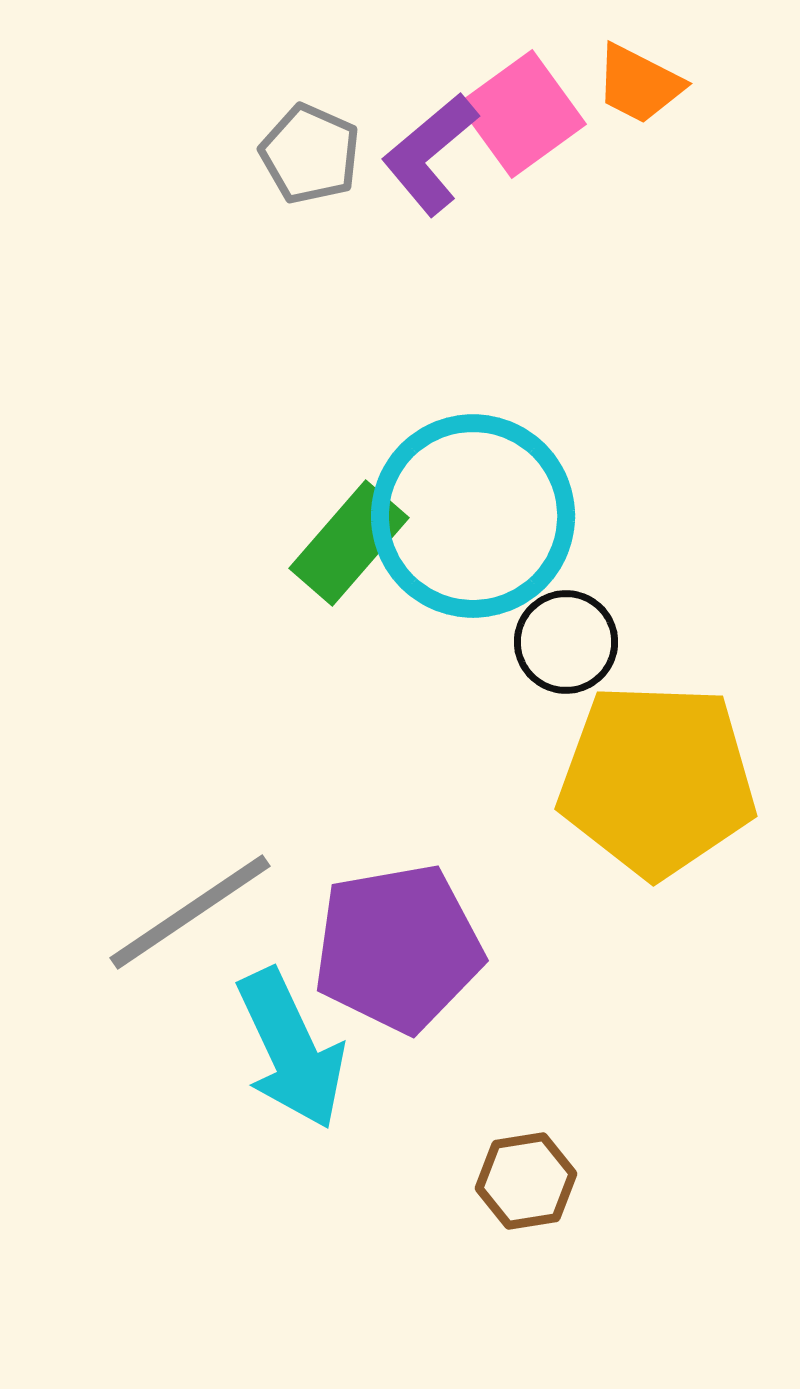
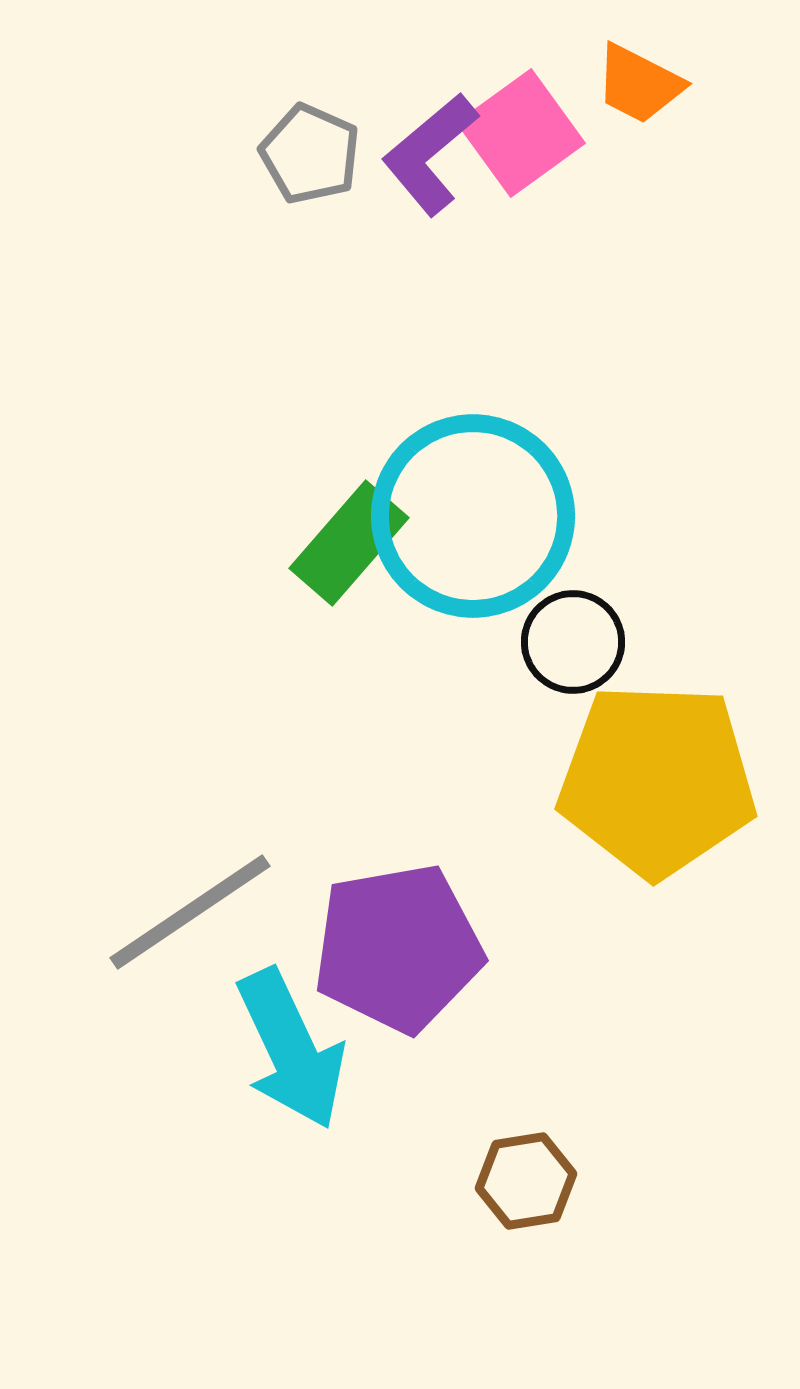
pink square: moved 1 px left, 19 px down
black circle: moved 7 px right
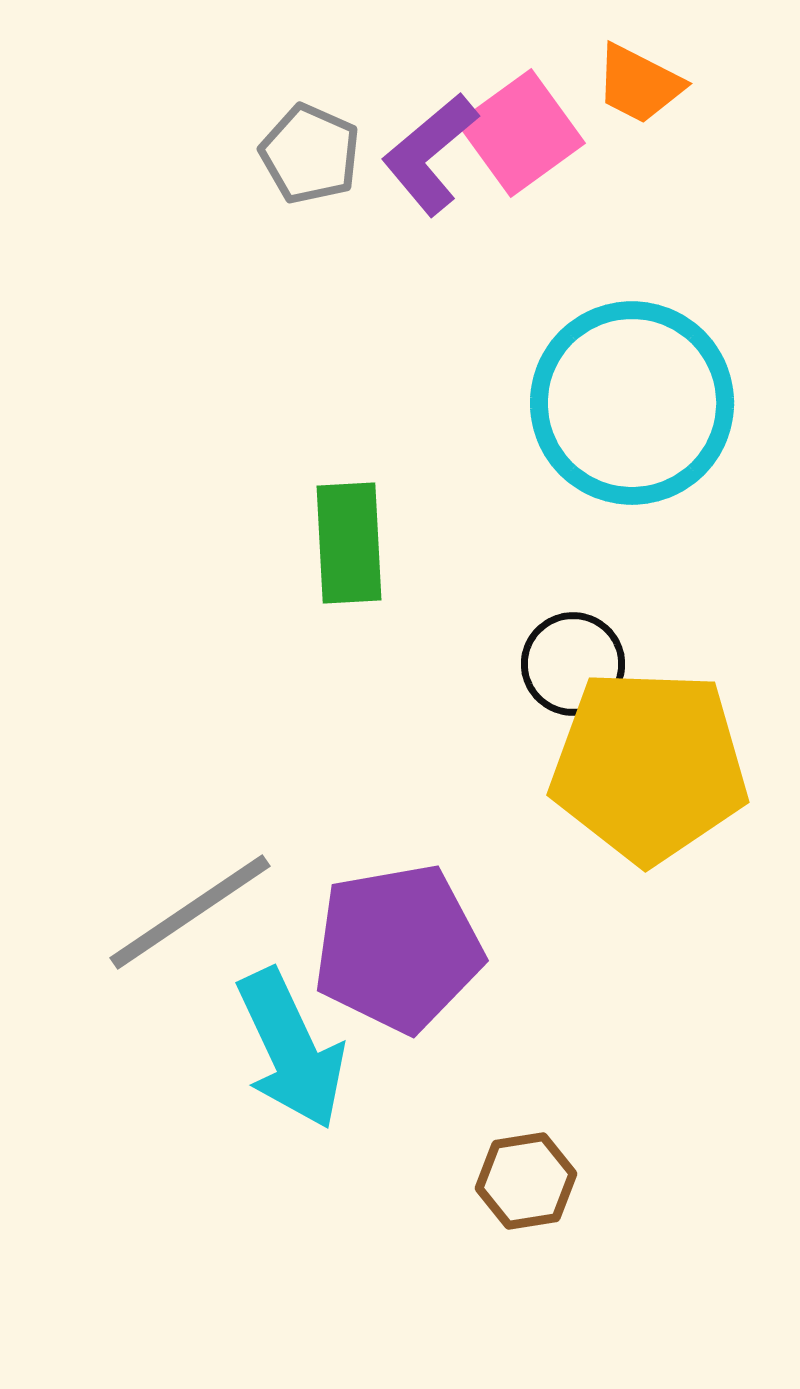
cyan circle: moved 159 px right, 113 px up
green rectangle: rotated 44 degrees counterclockwise
black circle: moved 22 px down
yellow pentagon: moved 8 px left, 14 px up
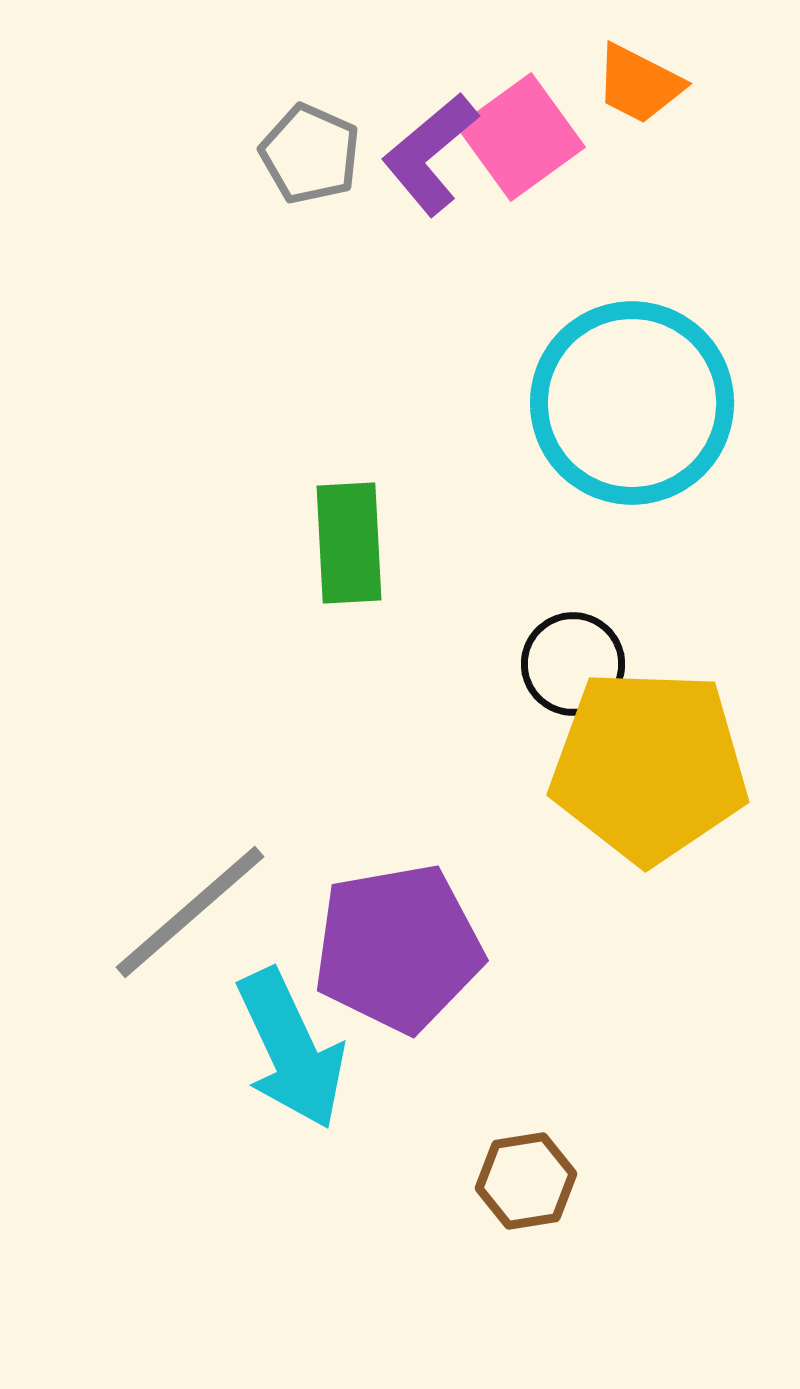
pink square: moved 4 px down
gray line: rotated 7 degrees counterclockwise
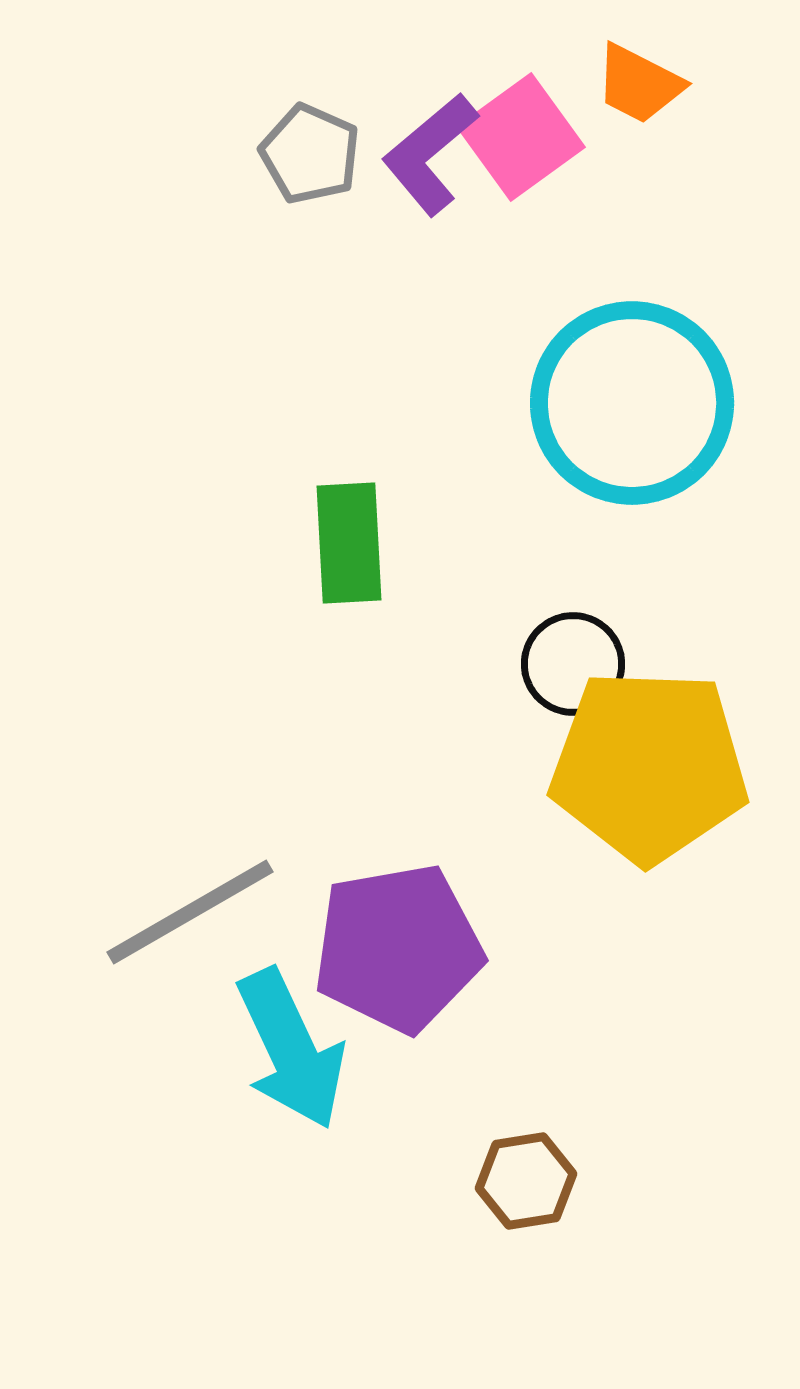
gray line: rotated 11 degrees clockwise
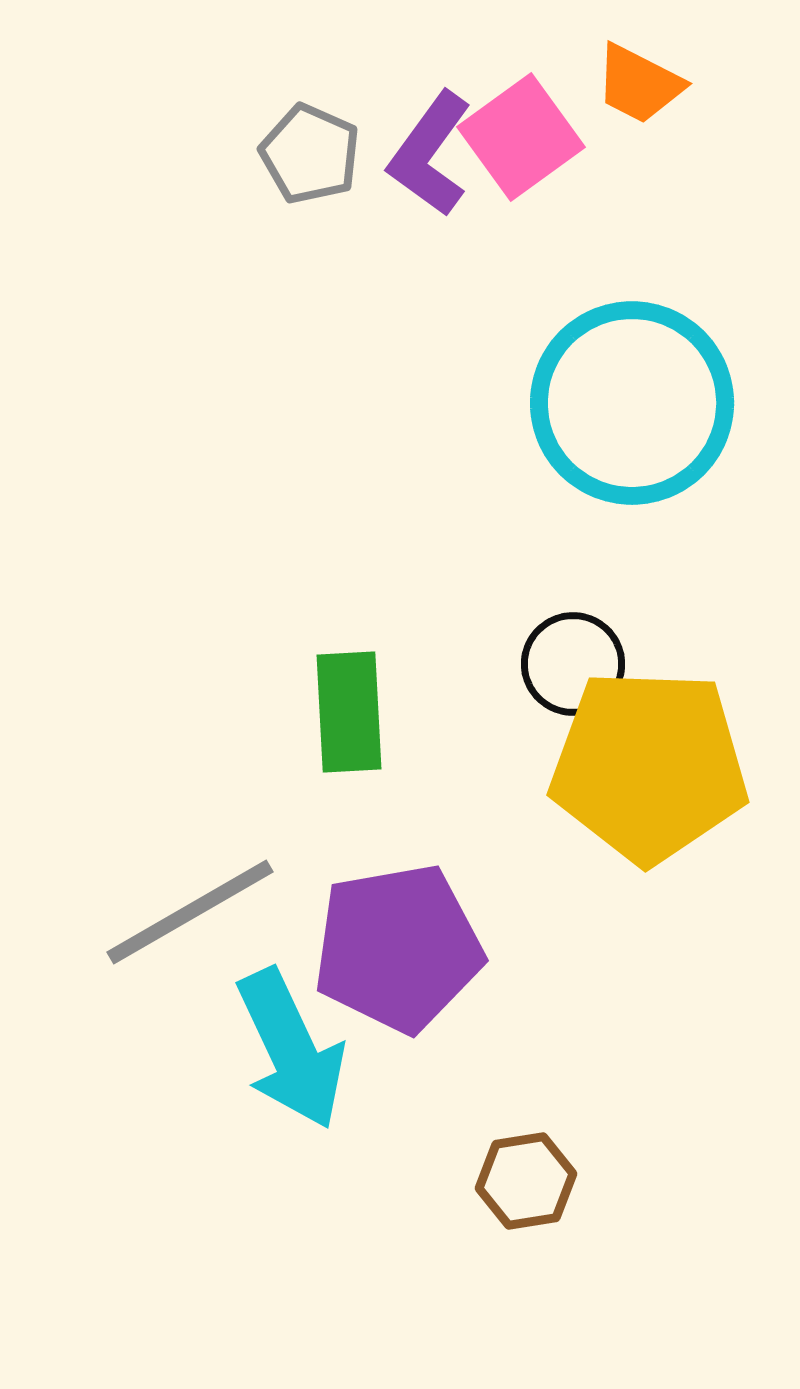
purple L-shape: rotated 14 degrees counterclockwise
green rectangle: moved 169 px down
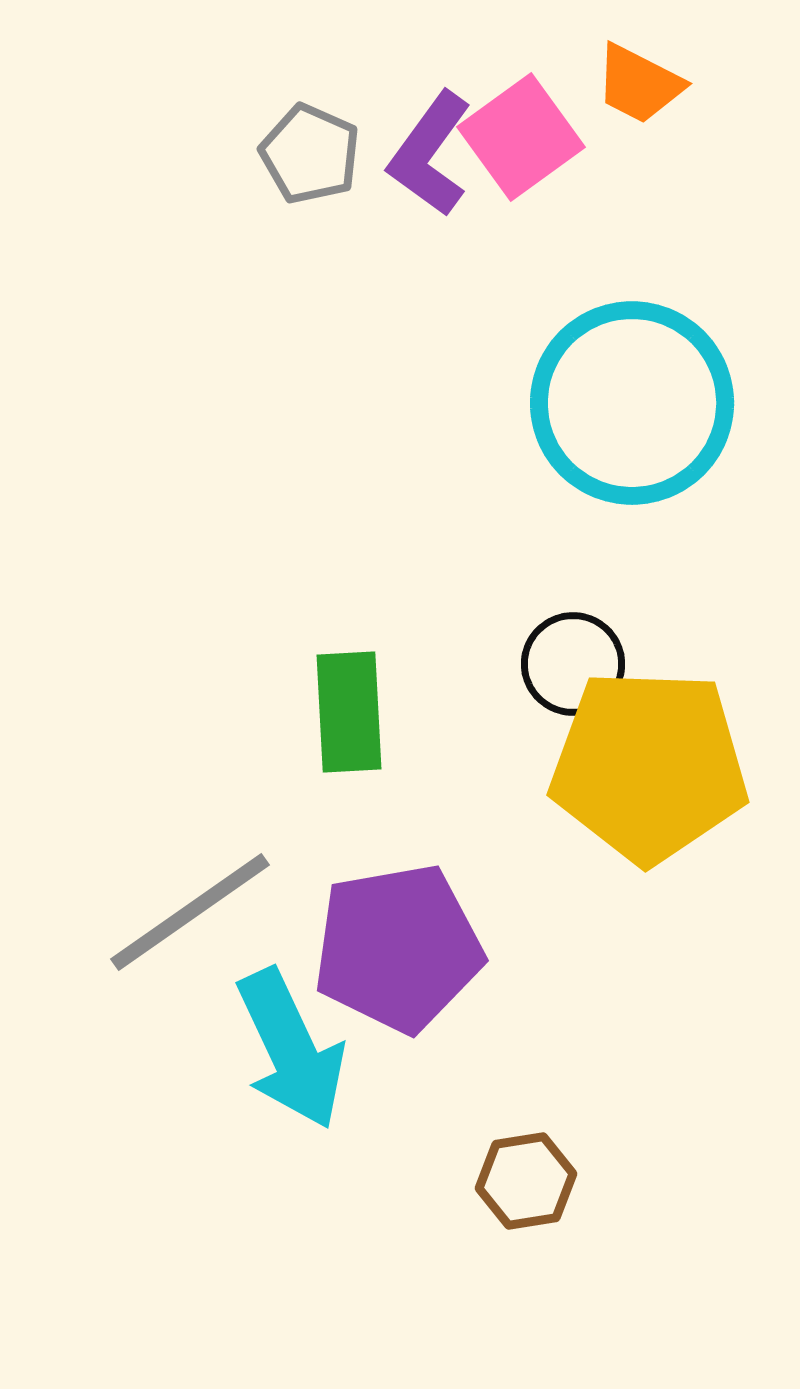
gray line: rotated 5 degrees counterclockwise
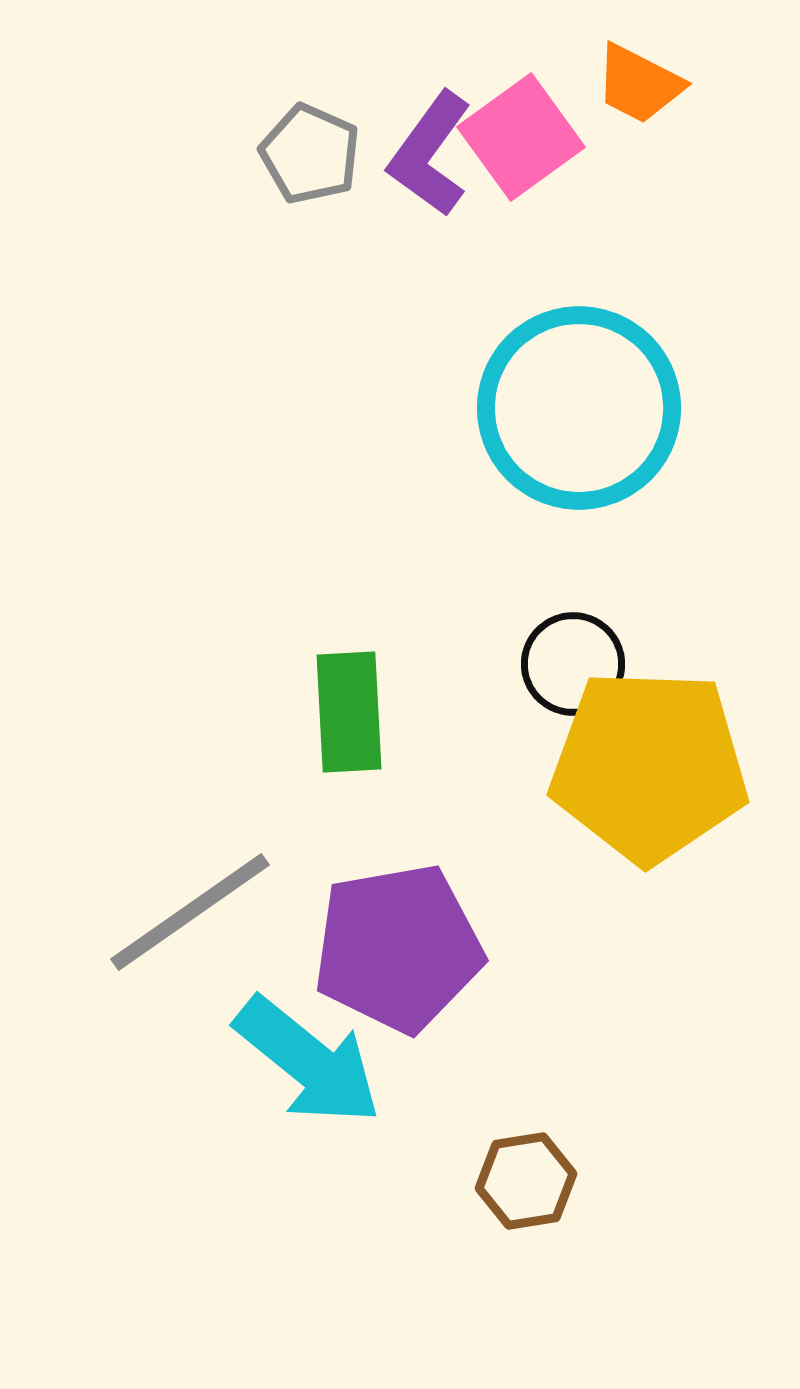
cyan circle: moved 53 px left, 5 px down
cyan arrow: moved 17 px right, 12 px down; rotated 26 degrees counterclockwise
